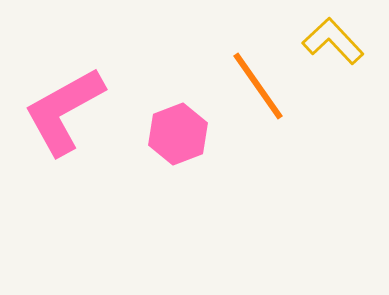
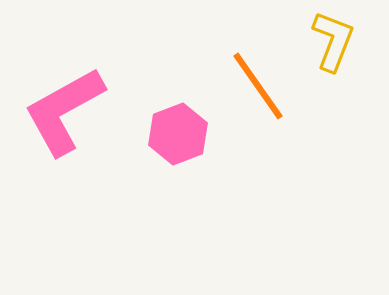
yellow L-shape: rotated 64 degrees clockwise
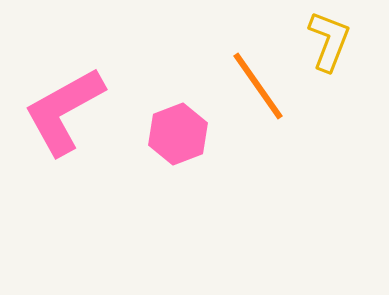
yellow L-shape: moved 4 px left
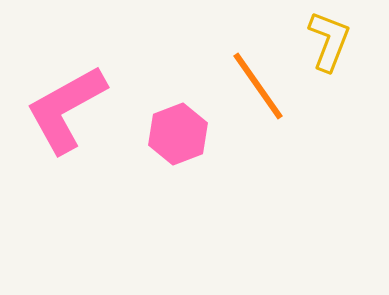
pink L-shape: moved 2 px right, 2 px up
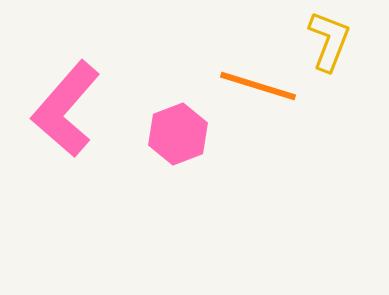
orange line: rotated 38 degrees counterclockwise
pink L-shape: rotated 20 degrees counterclockwise
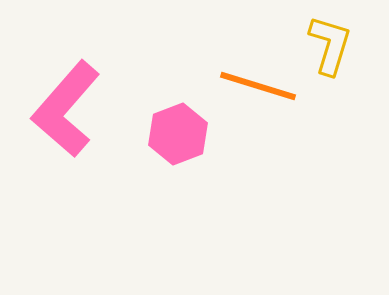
yellow L-shape: moved 1 px right, 4 px down; rotated 4 degrees counterclockwise
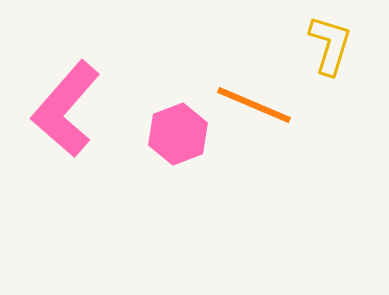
orange line: moved 4 px left, 19 px down; rotated 6 degrees clockwise
